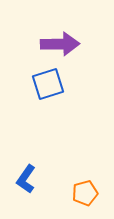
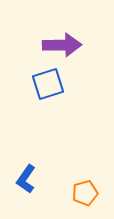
purple arrow: moved 2 px right, 1 px down
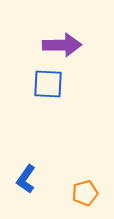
blue square: rotated 20 degrees clockwise
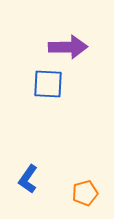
purple arrow: moved 6 px right, 2 px down
blue L-shape: moved 2 px right
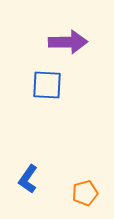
purple arrow: moved 5 px up
blue square: moved 1 px left, 1 px down
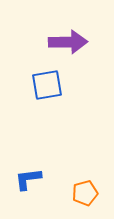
blue square: rotated 12 degrees counterclockwise
blue L-shape: rotated 48 degrees clockwise
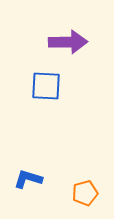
blue square: moved 1 px left, 1 px down; rotated 12 degrees clockwise
blue L-shape: rotated 24 degrees clockwise
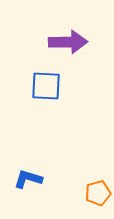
orange pentagon: moved 13 px right
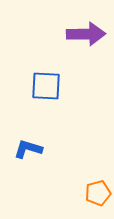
purple arrow: moved 18 px right, 8 px up
blue L-shape: moved 30 px up
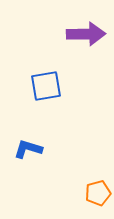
blue square: rotated 12 degrees counterclockwise
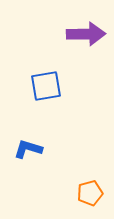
orange pentagon: moved 8 px left
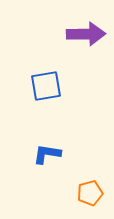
blue L-shape: moved 19 px right, 5 px down; rotated 8 degrees counterclockwise
